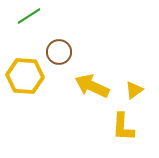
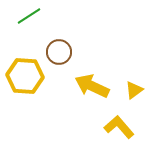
yellow L-shape: moved 4 px left; rotated 136 degrees clockwise
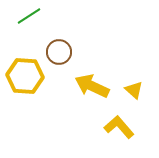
yellow triangle: rotated 42 degrees counterclockwise
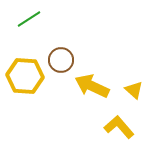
green line: moved 3 px down
brown circle: moved 2 px right, 8 px down
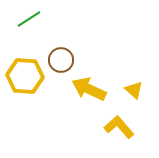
yellow arrow: moved 3 px left, 3 px down
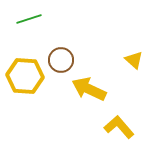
green line: rotated 15 degrees clockwise
yellow triangle: moved 30 px up
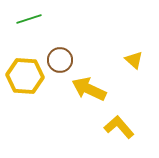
brown circle: moved 1 px left
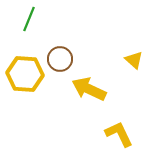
green line: rotated 50 degrees counterclockwise
brown circle: moved 1 px up
yellow hexagon: moved 2 px up
yellow L-shape: moved 7 px down; rotated 16 degrees clockwise
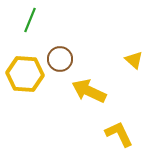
green line: moved 1 px right, 1 px down
yellow arrow: moved 2 px down
